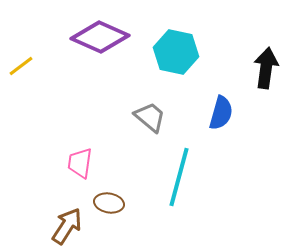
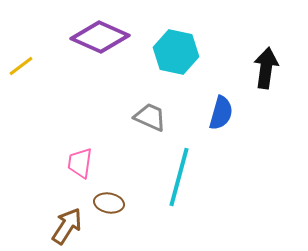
gray trapezoid: rotated 16 degrees counterclockwise
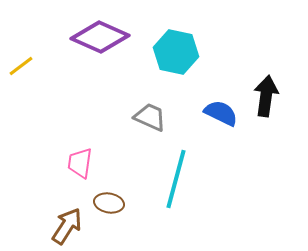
black arrow: moved 28 px down
blue semicircle: rotated 80 degrees counterclockwise
cyan line: moved 3 px left, 2 px down
